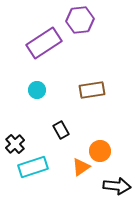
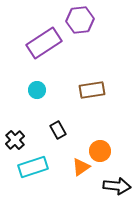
black rectangle: moved 3 px left
black cross: moved 4 px up
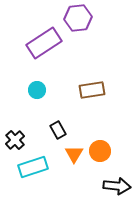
purple hexagon: moved 2 px left, 2 px up
orange triangle: moved 7 px left, 13 px up; rotated 24 degrees counterclockwise
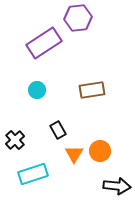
cyan rectangle: moved 7 px down
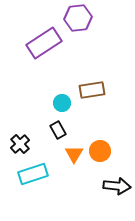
cyan circle: moved 25 px right, 13 px down
black cross: moved 5 px right, 4 px down
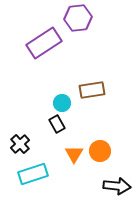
black rectangle: moved 1 px left, 6 px up
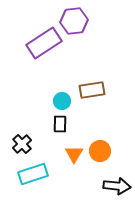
purple hexagon: moved 4 px left, 3 px down
cyan circle: moved 2 px up
black rectangle: moved 3 px right; rotated 30 degrees clockwise
black cross: moved 2 px right
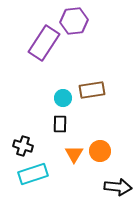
purple rectangle: rotated 24 degrees counterclockwise
cyan circle: moved 1 px right, 3 px up
black cross: moved 1 px right, 2 px down; rotated 30 degrees counterclockwise
black arrow: moved 1 px right, 1 px down
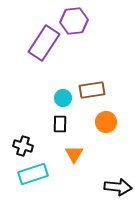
orange circle: moved 6 px right, 29 px up
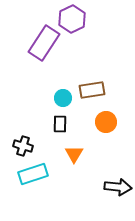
purple hexagon: moved 2 px left, 2 px up; rotated 20 degrees counterclockwise
